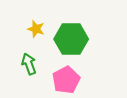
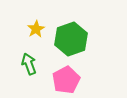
yellow star: rotated 24 degrees clockwise
green hexagon: rotated 20 degrees counterclockwise
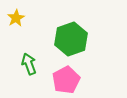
yellow star: moved 20 px left, 11 px up
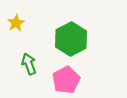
yellow star: moved 5 px down
green hexagon: rotated 8 degrees counterclockwise
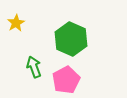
green hexagon: rotated 8 degrees counterclockwise
green arrow: moved 5 px right, 3 px down
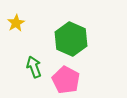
pink pentagon: rotated 16 degrees counterclockwise
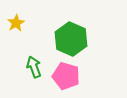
pink pentagon: moved 4 px up; rotated 12 degrees counterclockwise
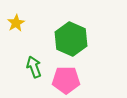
pink pentagon: moved 4 px down; rotated 16 degrees counterclockwise
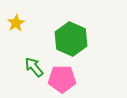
green arrow: rotated 20 degrees counterclockwise
pink pentagon: moved 4 px left, 1 px up
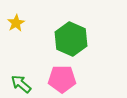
green arrow: moved 13 px left, 17 px down; rotated 10 degrees counterclockwise
